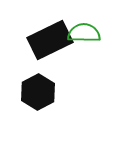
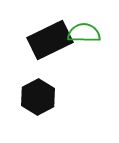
black hexagon: moved 5 px down
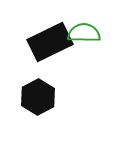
black rectangle: moved 2 px down
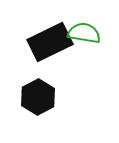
green semicircle: rotated 8 degrees clockwise
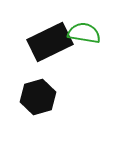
black hexagon: rotated 12 degrees clockwise
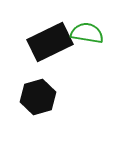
green semicircle: moved 3 px right
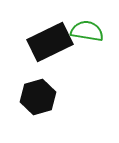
green semicircle: moved 2 px up
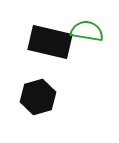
black rectangle: rotated 39 degrees clockwise
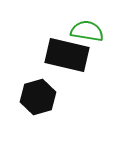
black rectangle: moved 17 px right, 13 px down
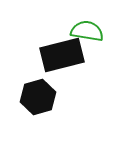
black rectangle: moved 5 px left; rotated 27 degrees counterclockwise
